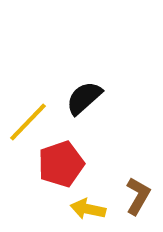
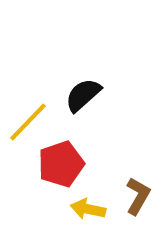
black semicircle: moved 1 px left, 3 px up
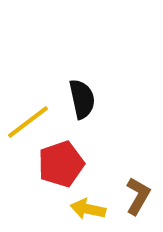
black semicircle: moved 1 px left, 4 px down; rotated 120 degrees clockwise
yellow line: rotated 9 degrees clockwise
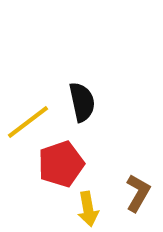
black semicircle: moved 3 px down
brown L-shape: moved 3 px up
yellow arrow: rotated 112 degrees counterclockwise
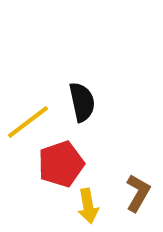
yellow arrow: moved 3 px up
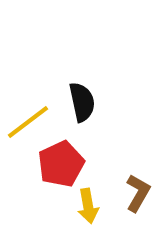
red pentagon: rotated 6 degrees counterclockwise
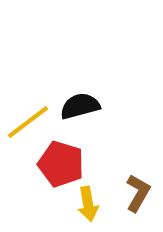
black semicircle: moved 2 px left, 4 px down; rotated 93 degrees counterclockwise
red pentagon: rotated 30 degrees counterclockwise
yellow arrow: moved 2 px up
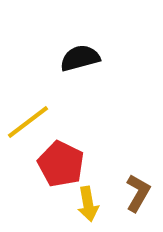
black semicircle: moved 48 px up
red pentagon: rotated 9 degrees clockwise
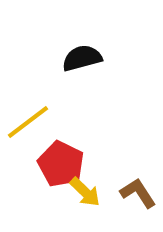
black semicircle: moved 2 px right
brown L-shape: rotated 63 degrees counterclockwise
yellow arrow: moved 3 px left, 12 px up; rotated 36 degrees counterclockwise
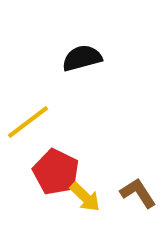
red pentagon: moved 5 px left, 8 px down
yellow arrow: moved 5 px down
